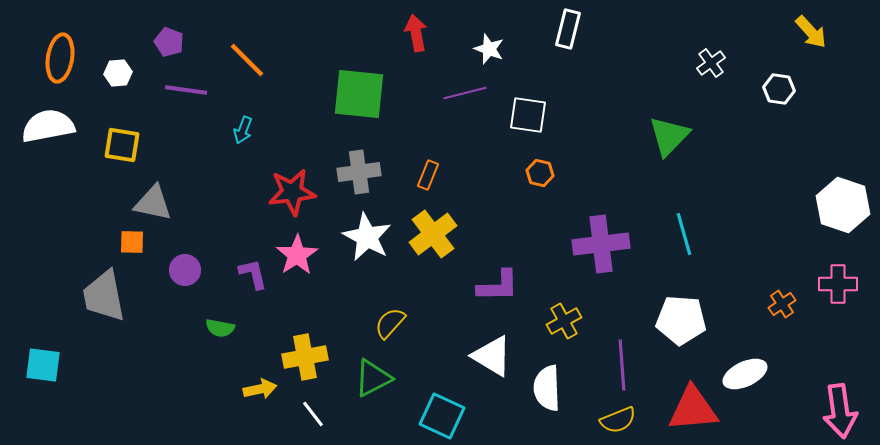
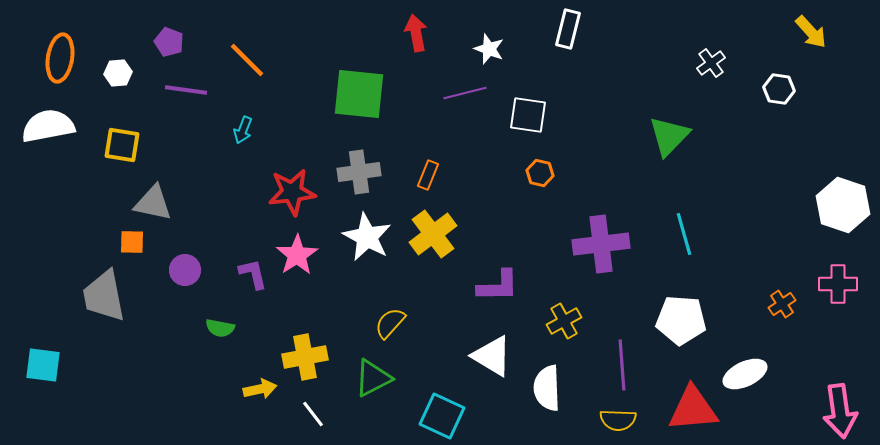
yellow semicircle at (618, 420): rotated 24 degrees clockwise
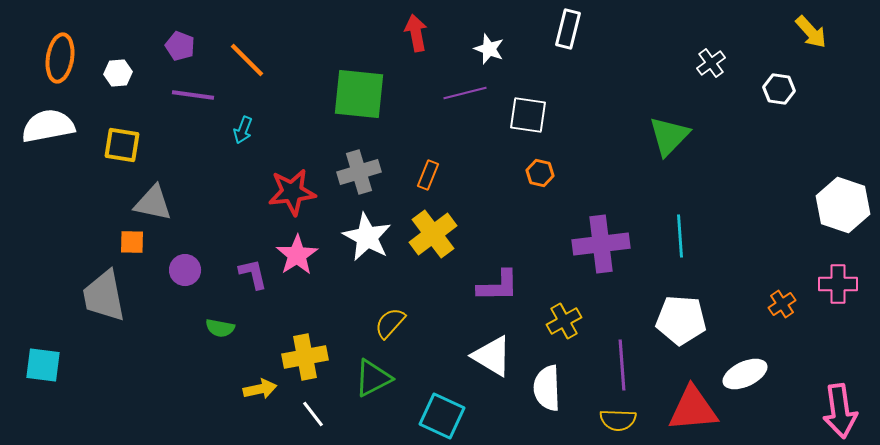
purple pentagon at (169, 42): moved 11 px right, 4 px down
purple line at (186, 90): moved 7 px right, 5 px down
gray cross at (359, 172): rotated 9 degrees counterclockwise
cyan line at (684, 234): moved 4 px left, 2 px down; rotated 12 degrees clockwise
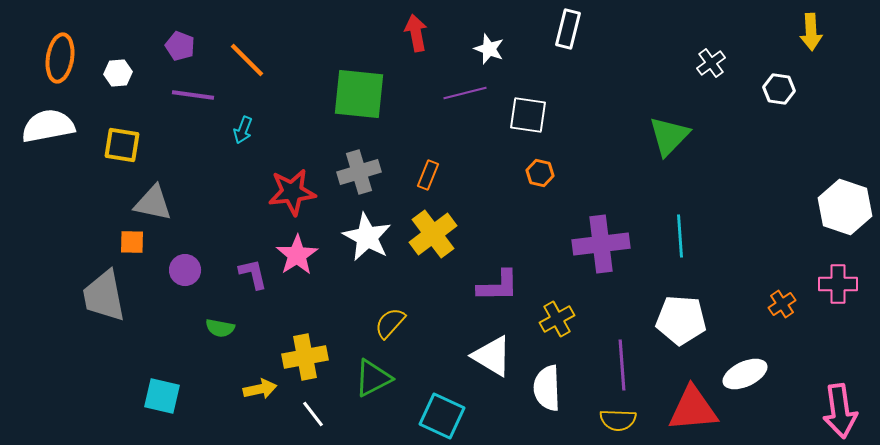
yellow arrow at (811, 32): rotated 39 degrees clockwise
white hexagon at (843, 205): moved 2 px right, 2 px down
yellow cross at (564, 321): moved 7 px left, 2 px up
cyan square at (43, 365): moved 119 px right, 31 px down; rotated 6 degrees clockwise
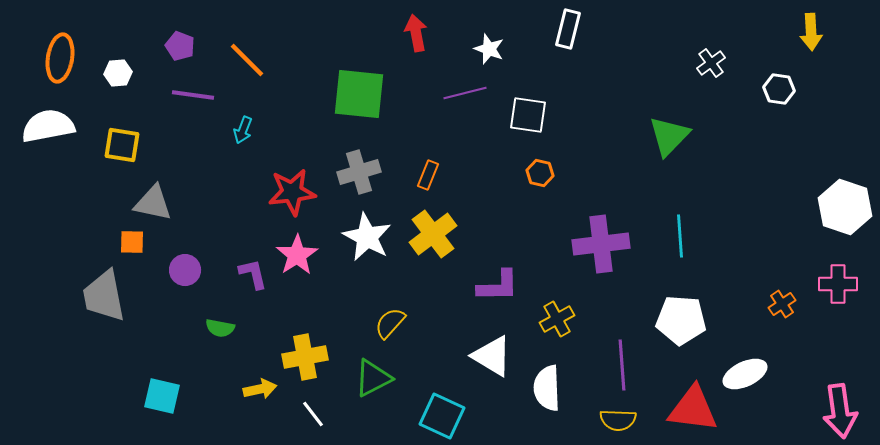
red triangle at (693, 409): rotated 12 degrees clockwise
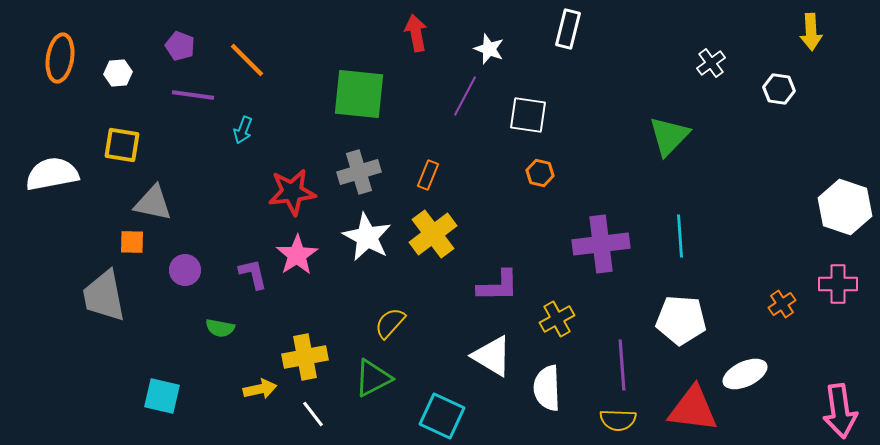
purple line at (465, 93): moved 3 px down; rotated 48 degrees counterclockwise
white semicircle at (48, 126): moved 4 px right, 48 px down
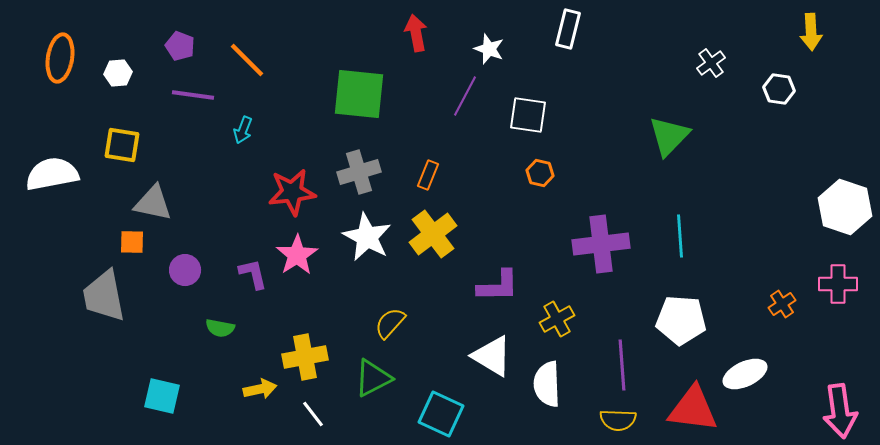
white semicircle at (547, 388): moved 4 px up
cyan square at (442, 416): moved 1 px left, 2 px up
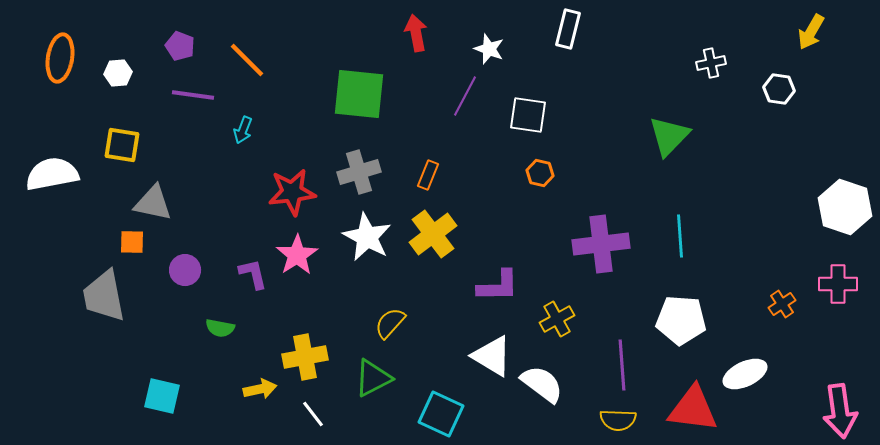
yellow arrow at (811, 32): rotated 33 degrees clockwise
white cross at (711, 63): rotated 24 degrees clockwise
white semicircle at (547, 384): moved 5 px left; rotated 129 degrees clockwise
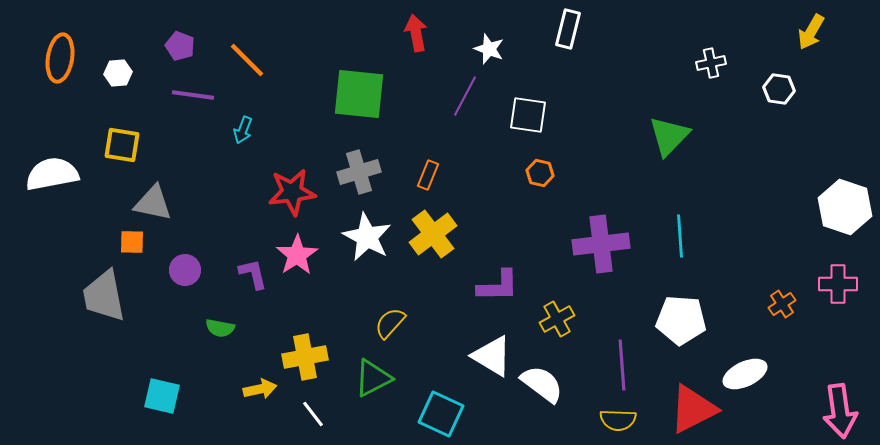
red triangle at (693, 409): rotated 34 degrees counterclockwise
